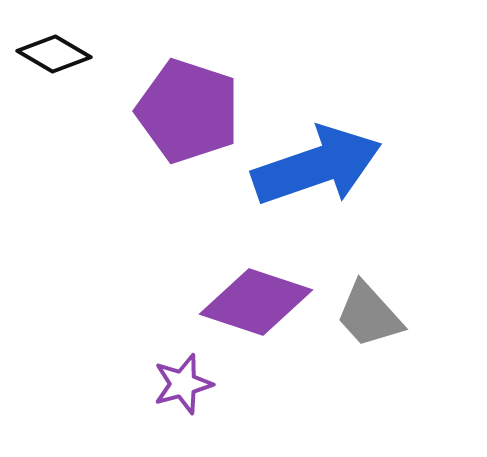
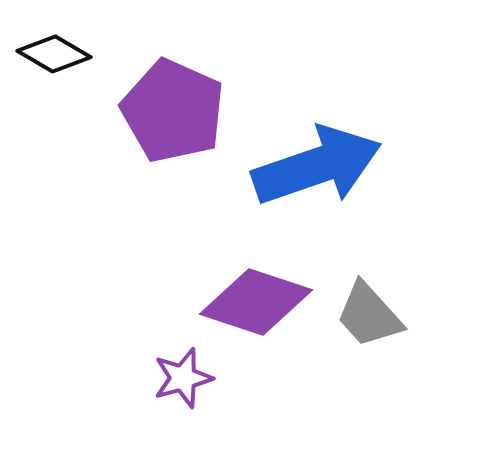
purple pentagon: moved 15 px left; rotated 6 degrees clockwise
purple star: moved 6 px up
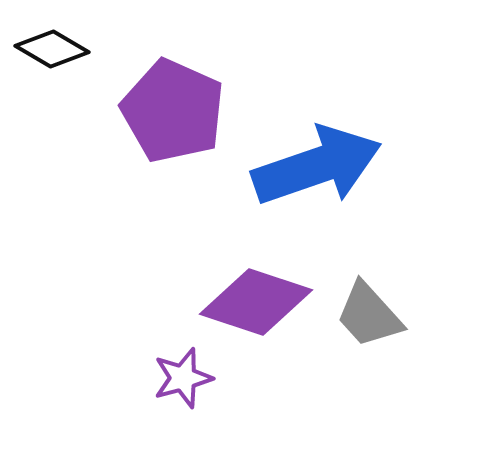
black diamond: moved 2 px left, 5 px up
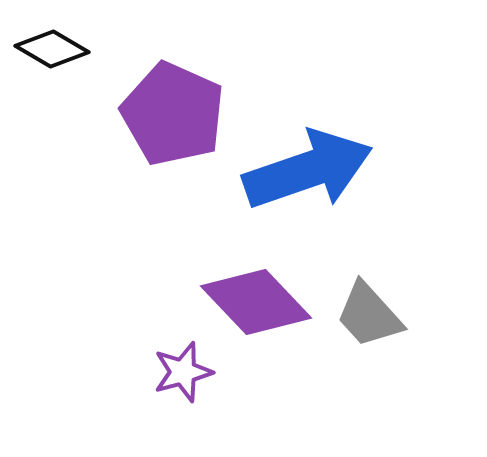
purple pentagon: moved 3 px down
blue arrow: moved 9 px left, 4 px down
purple diamond: rotated 28 degrees clockwise
purple star: moved 6 px up
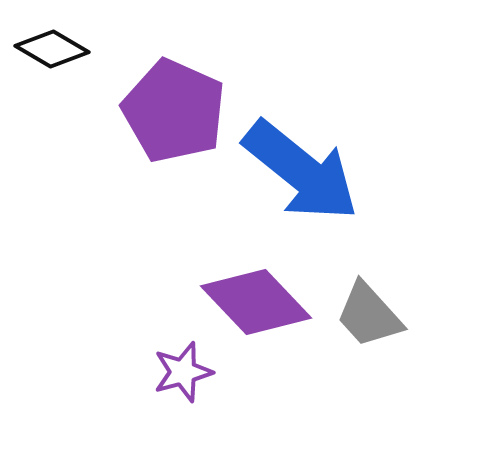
purple pentagon: moved 1 px right, 3 px up
blue arrow: moved 7 px left, 1 px down; rotated 58 degrees clockwise
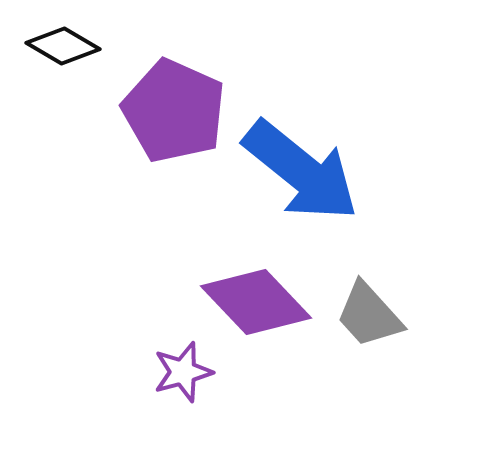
black diamond: moved 11 px right, 3 px up
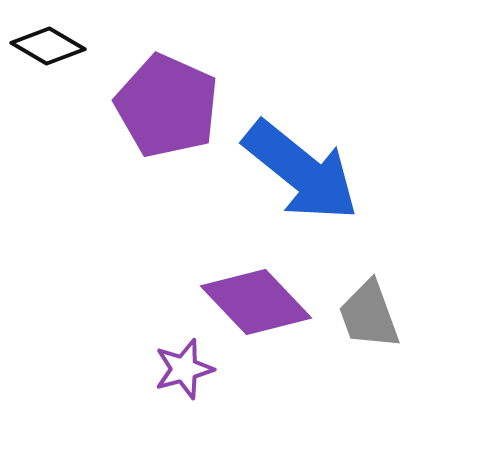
black diamond: moved 15 px left
purple pentagon: moved 7 px left, 5 px up
gray trapezoid: rotated 22 degrees clockwise
purple star: moved 1 px right, 3 px up
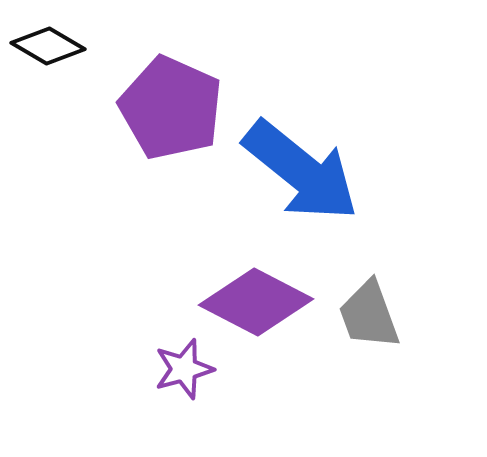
purple pentagon: moved 4 px right, 2 px down
purple diamond: rotated 19 degrees counterclockwise
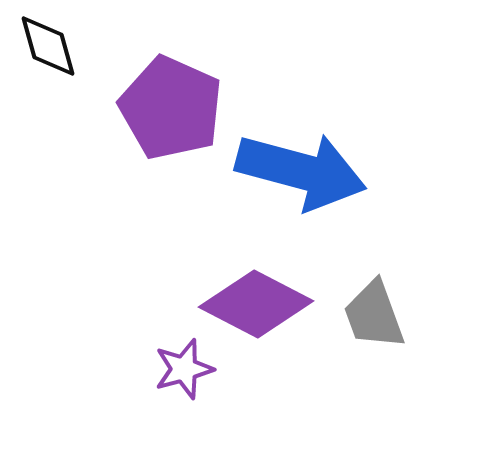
black diamond: rotated 44 degrees clockwise
blue arrow: rotated 24 degrees counterclockwise
purple diamond: moved 2 px down
gray trapezoid: moved 5 px right
